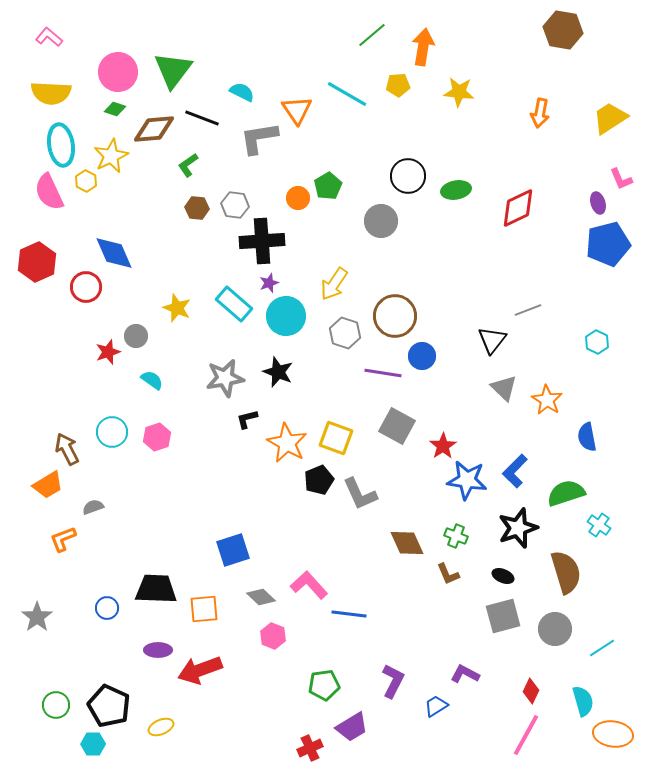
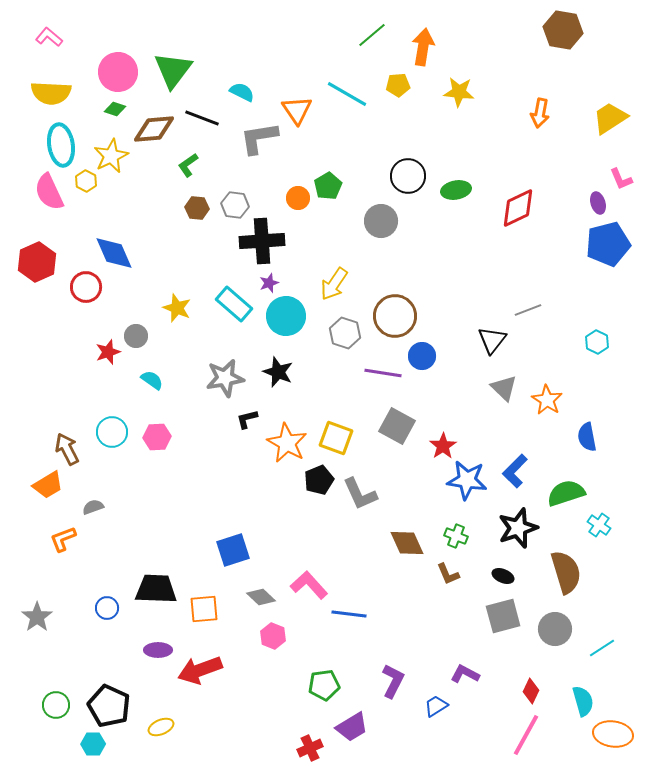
pink hexagon at (157, 437): rotated 16 degrees clockwise
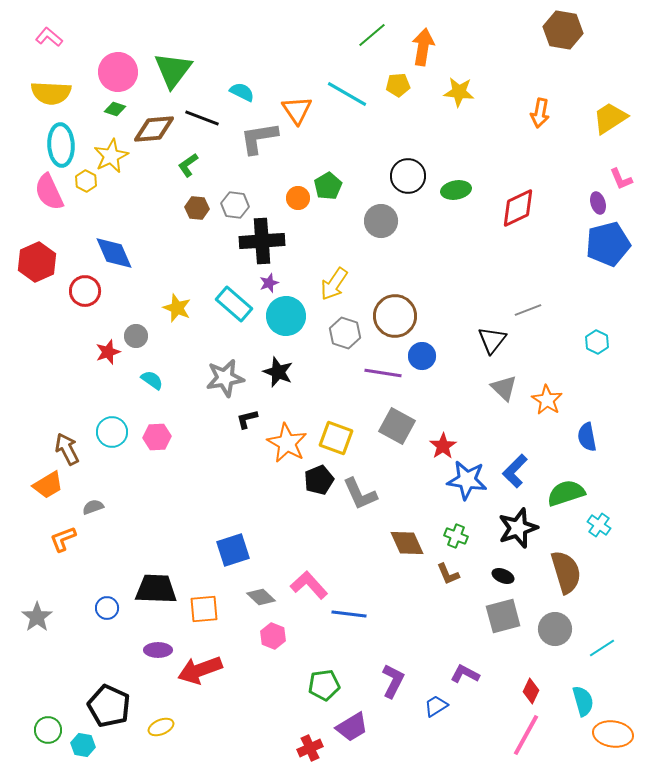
cyan ellipse at (61, 145): rotated 6 degrees clockwise
red circle at (86, 287): moved 1 px left, 4 px down
green circle at (56, 705): moved 8 px left, 25 px down
cyan hexagon at (93, 744): moved 10 px left, 1 px down; rotated 10 degrees clockwise
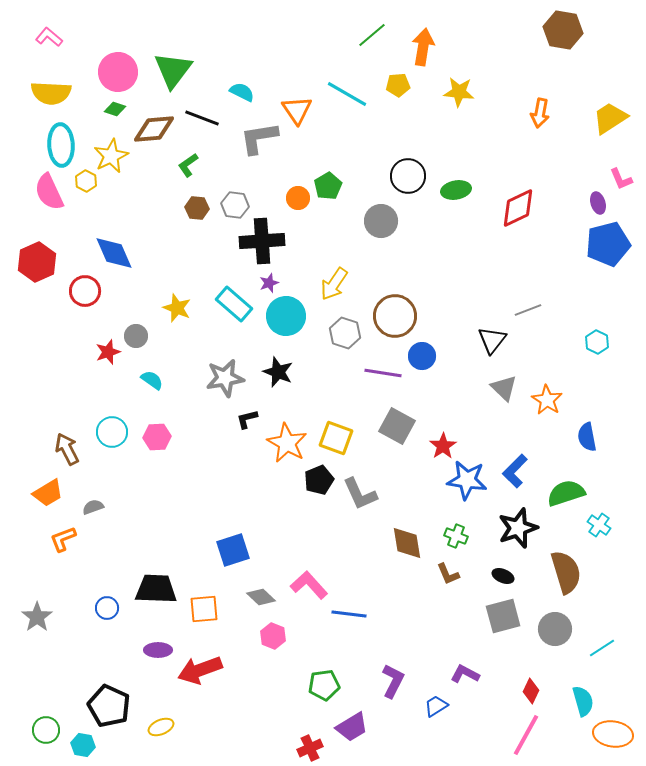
orange trapezoid at (48, 485): moved 8 px down
brown diamond at (407, 543): rotated 15 degrees clockwise
green circle at (48, 730): moved 2 px left
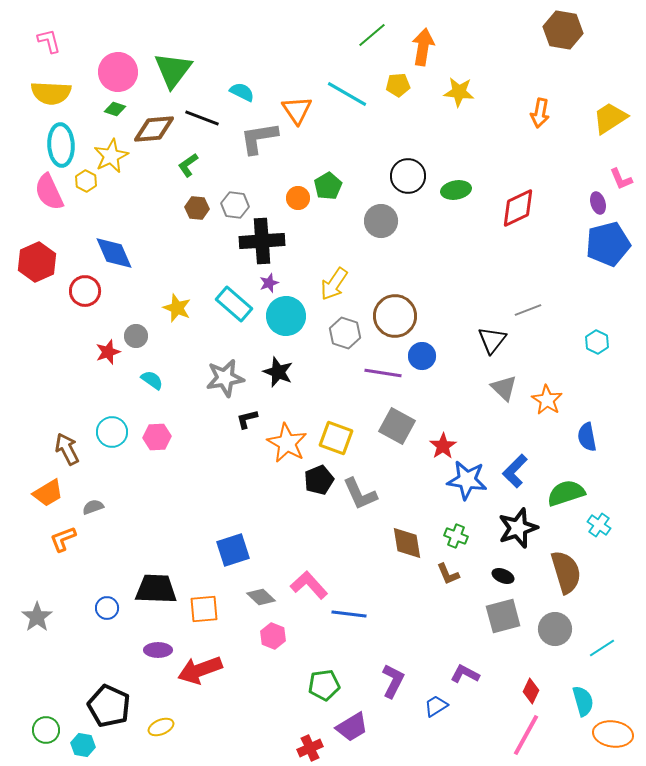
pink L-shape at (49, 37): moved 4 px down; rotated 36 degrees clockwise
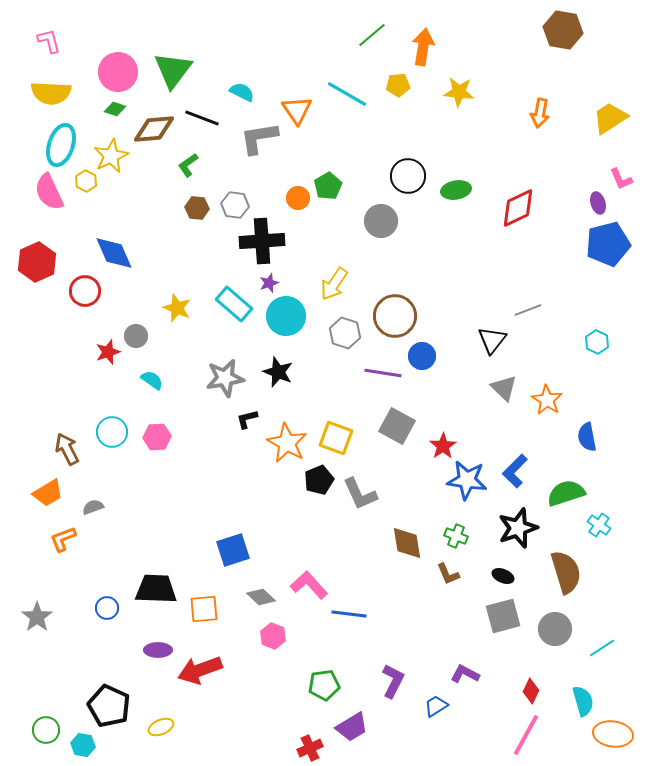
cyan ellipse at (61, 145): rotated 21 degrees clockwise
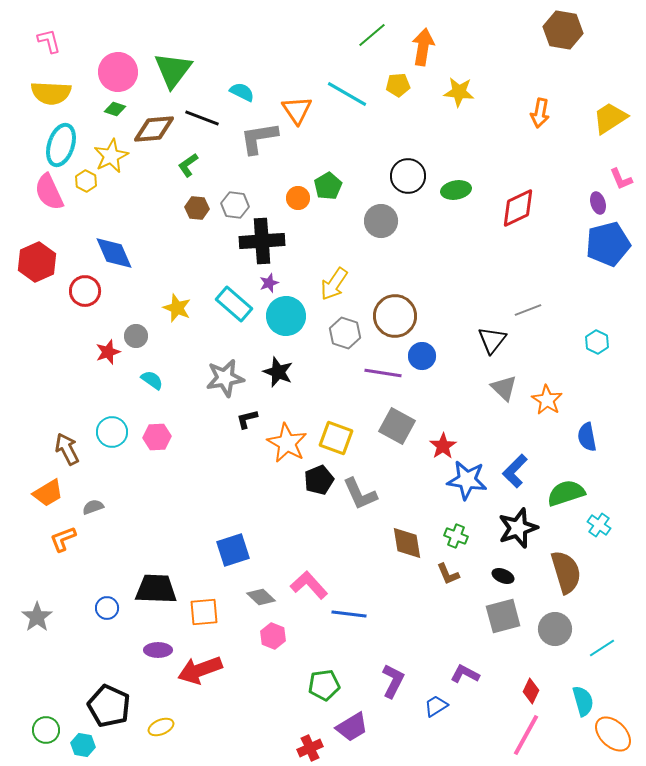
orange square at (204, 609): moved 3 px down
orange ellipse at (613, 734): rotated 36 degrees clockwise
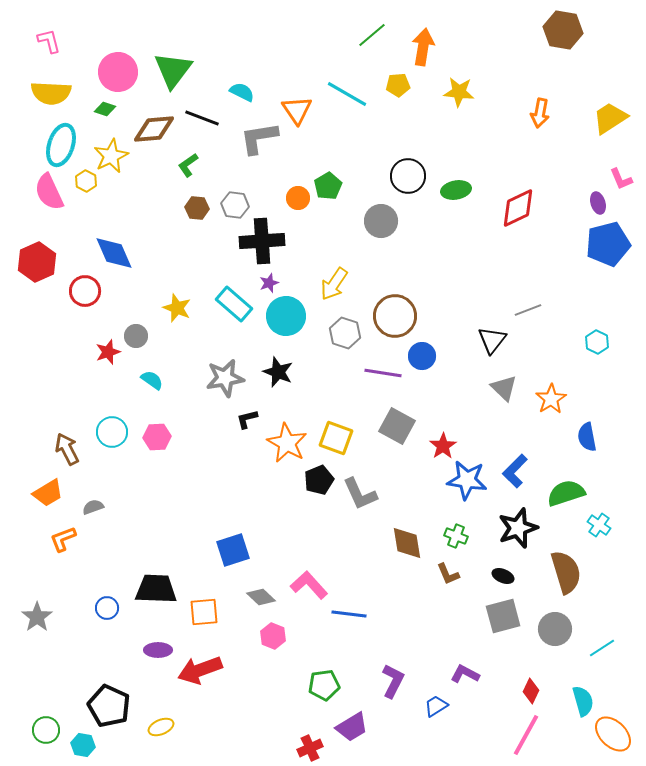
green diamond at (115, 109): moved 10 px left
orange star at (547, 400): moved 4 px right, 1 px up; rotated 8 degrees clockwise
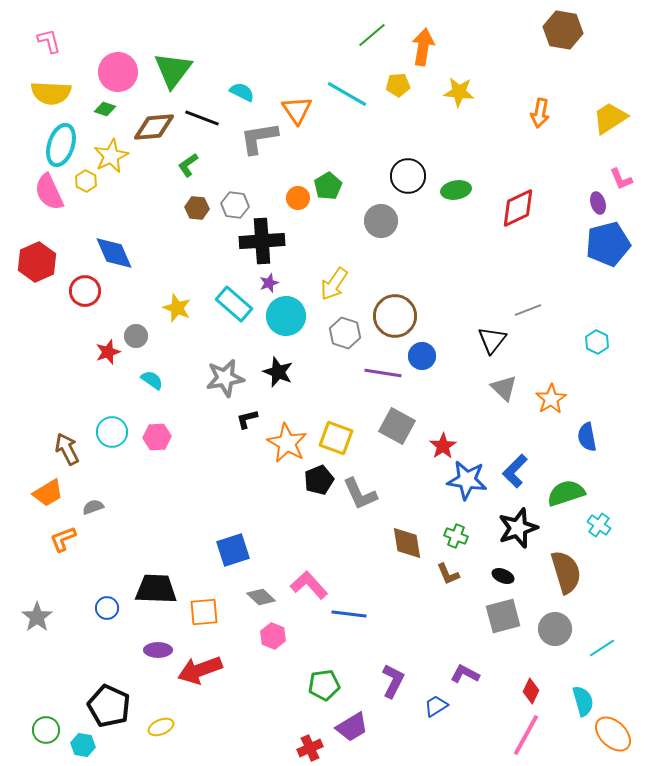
brown diamond at (154, 129): moved 2 px up
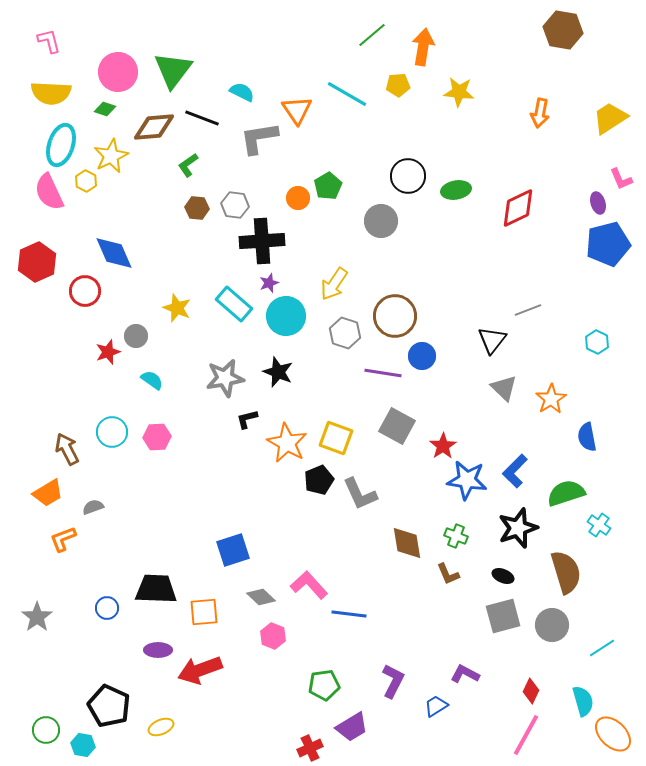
gray circle at (555, 629): moved 3 px left, 4 px up
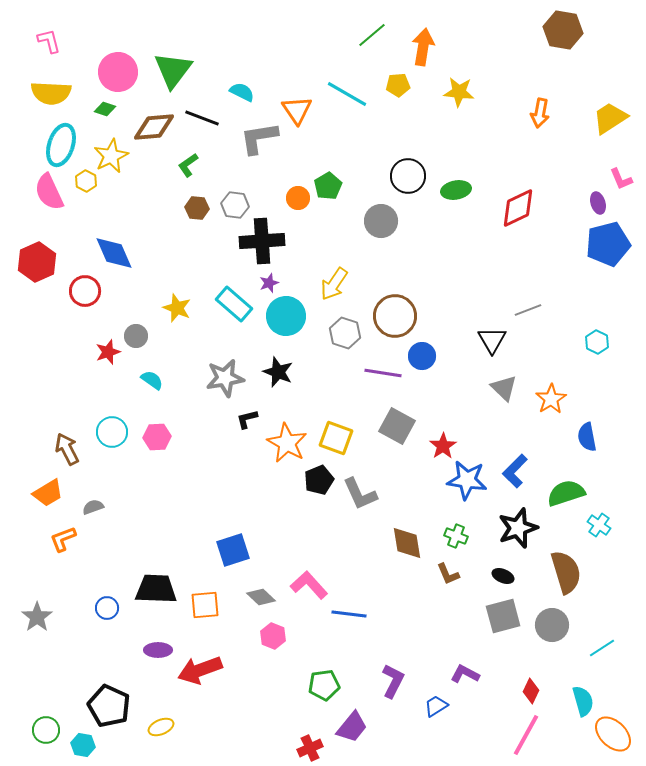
black triangle at (492, 340): rotated 8 degrees counterclockwise
orange square at (204, 612): moved 1 px right, 7 px up
purple trapezoid at (352, 727): rotated 20 degrees counterclockwise
